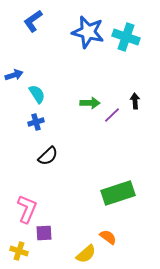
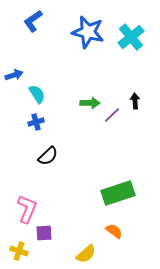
cyan cross: moved 5 px right; rotated 32 degrees clockwise
orange semicircle: moved 6 px right, 6 px up
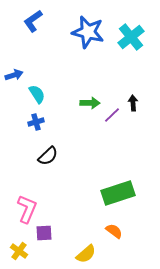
black arrow: moved 2 px left, 2 px down
yellow cross: rotated 18 degrees clockwise
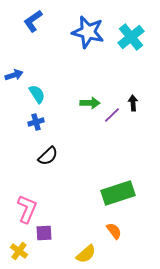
orange semicircle: rotated 18 degrees clockwise
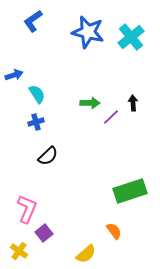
purple line: moved 1 px left, 2 px down
green rectangle: moved 12 px right, 2 px up
purple square: rotated 36 degrees counterclockwise
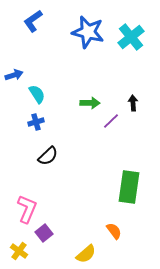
purple line: moved 4 px down
green rectangle: moved 1 px left, 4 px up; rotated 64 degrees counterclockwise
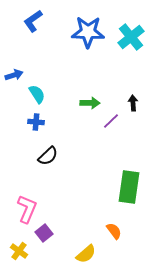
blue star: rotated 12 degrees counterclockwise
blue cross: rotated 21 degrees clockwise
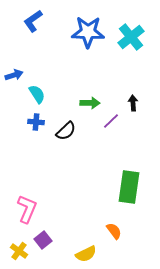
black semicircle: moved 18 px right, 25 px up
purple square: moved 1 px left, 7 px down
yellow semicircle: rotated 15 degrees clockwise
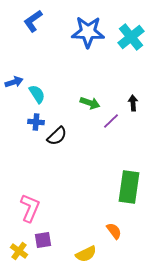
blue arrow: moved 7 px down
green arrow: rotated 18 degrees clockwise
black semicircle: moved 9 px left, 5 px down
pink L-shape: moved 3 px right, 1 px up
purple square: rotated 30 degrees clockwise
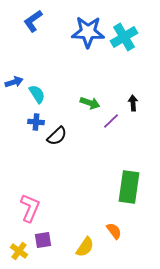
cyan cross: moved 7 px left; rotated 8 degrees clockwise
yellow semicircle: moved 1 px left, 7 px up; rotated 30 degrees counterclockwise
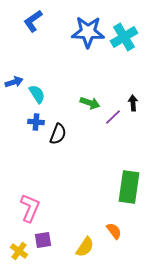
purple line: moved 2 px right, 4 px up
black semicircle: moved 1 px right, 2 px up; rotated 25 degrees counterclockwise
